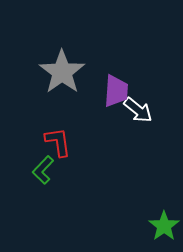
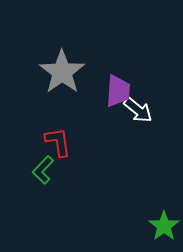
purple trapezoid: moved 2 px right
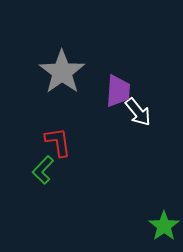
white arrow: moved 2 px down; rotated 12 degrees clockwise
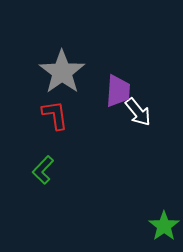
red L-shape: moved 3 px left, 27 px up
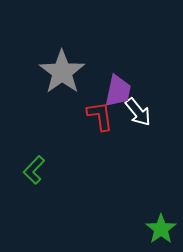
purple trapezoid: rotated 8 degrees clockwise
red L-shape: moved 45 px right, 1 px down
green L-shape: moved 9 px left
green star: moved 3 px left, 3 px down
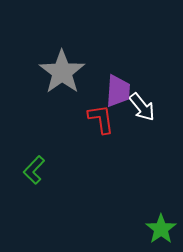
purple trapezoid: rotated 8 degrees counterclockwise
white arrow: moved 4 px right, 5 px up
red L-shape: moved 1 px right, 3 px down
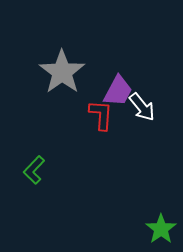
purple trapezoid: rotated 24 degrees clockwise
red L-shape: moved 4 px up; rotated 12 degrees clockwise
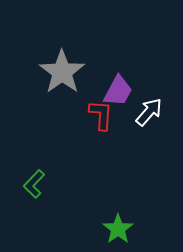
white arrow: moved 7 px right, 5 px down; rotated 100 degrees counterclockwise
green L-shape: moved 14 px down
green star: moved 43 px left
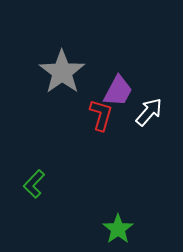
red L-shape: rotated 12 degrees clockwise
